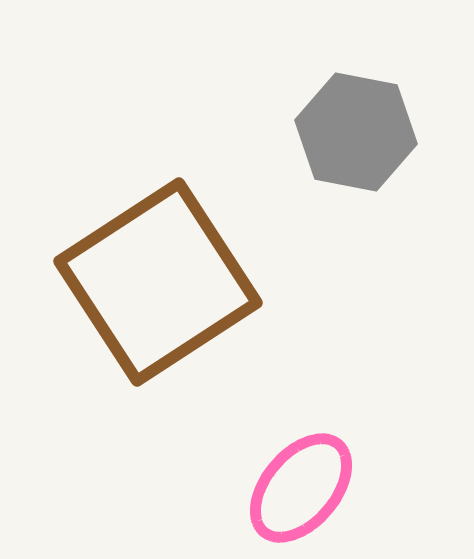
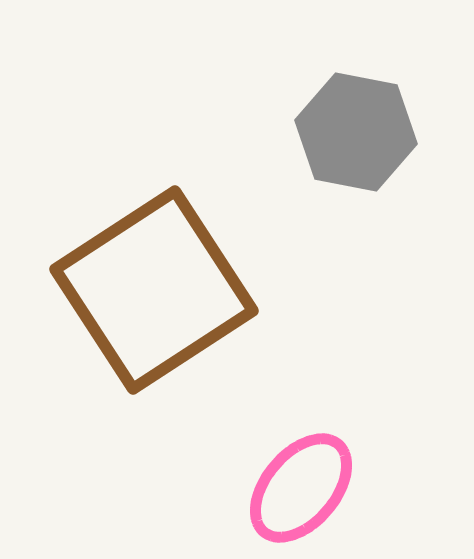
brown square: moved 4 px left, 8 px down
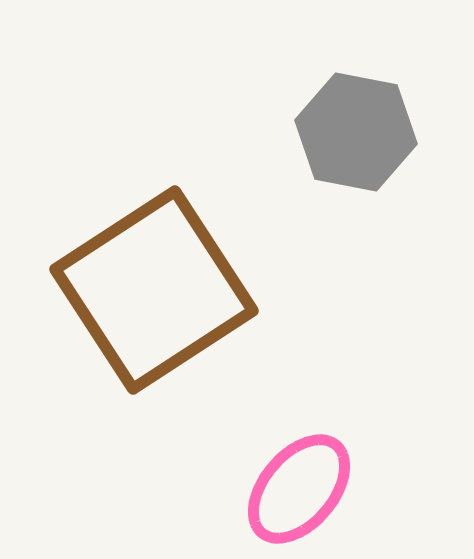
pink ellipse: moved 2 px left, 1 px down
